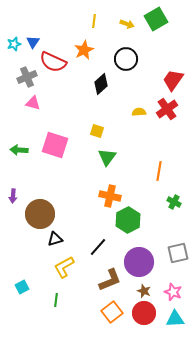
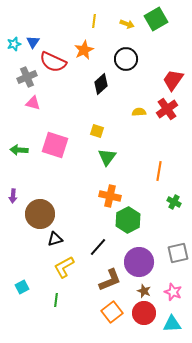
cyan triangle: moved 3 px left, 5 px down
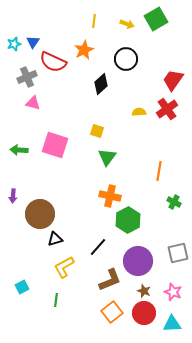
purple circle: moved 1 px left, 1 px up
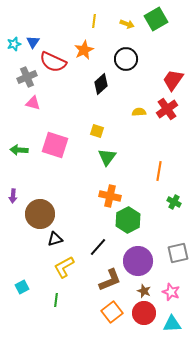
pink star: moved 2 px left
